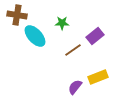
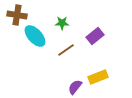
brown line: moved 7 px left
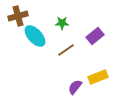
brown cross: moved 1 px right, 1 px down; rotated 24 degrees counterclockwise
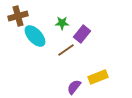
purple rectangle: moved 13 px left, 2 px up; rotated 12 degrees counterclockwise
purple semicircle: moved 1 px left
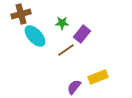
brown cross: moved 3 px right, 2 px up
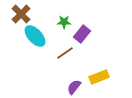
brown cross: rotated 30 degrees counterclockwise
green star: moved 2 px right, 1 px up
brown line: moved 1 px left, 3 px down
yellow rectangle: moved 1 px right
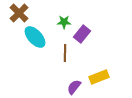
brown cross: moved 2 px left, 1 px up
cyan ellipse: moved 1 px down
brown line: rotated 54 degrees counterclockwise
